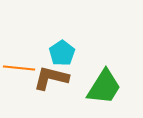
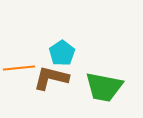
orange line: rotated 12 degrees counterclockwise
green trapezoid: rotated 69 degrees clockwise
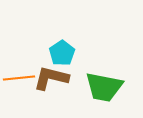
orange line: moved 10 px down
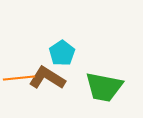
brown L-shape: moved 4 px left; rotated 18 degrees clockwise
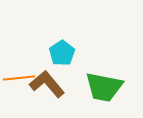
brown L-shape: moved 6 px down; rotated 18 degrees clockwise
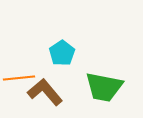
brown L-shape: moved 2 px left, 8 px down
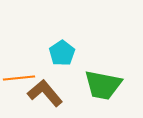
green trapezoid: moved 1 px left, 2 px up
brown L-shape: moved 1 px down
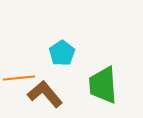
green trapezoid: rotated 75 degrees clockwise
brown L-shape: moved 1 px down
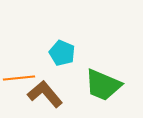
cyan pentagon: rotated 15 degrees counterclockwise
green trapezoid: rotated 63 degrees counterclockwise
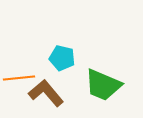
cyan pentagon: moved 5 px down; rotated 10 degrees counterclockwise
brown L-shape: moved 1 px right, 1 px up
